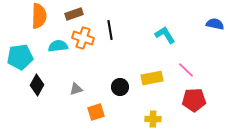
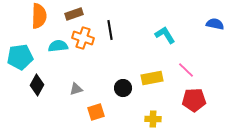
black circle: moved 3 px right, 1 px down
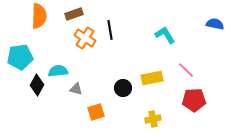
orange cross: moved 2 px right; rotated 15 degrees clockwise
cyan semicircle: moved 25 px down
gray triangle: rotated 32 degrees clockwise
yellow cross: rotated 14 degrees counterclockwise
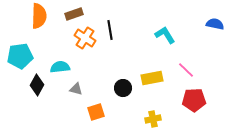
cyan pentagon: moved 1 px up
cyan semicircle: moved 2 px right, 4 px up
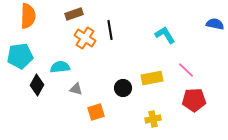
orange semicircle: moved 11 px left
